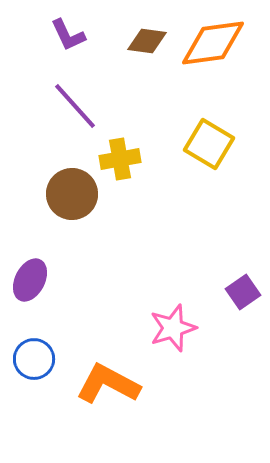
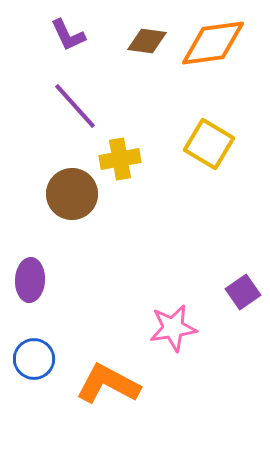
purple ellipse: rotated 24 degrees counterclockwise
pink star: rotated 9 degrees clockwise
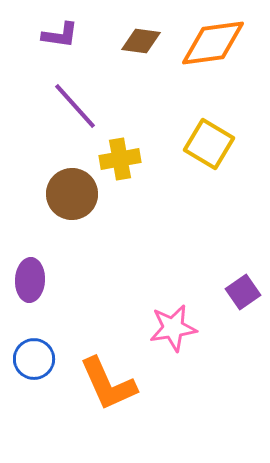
purple L-shape: moved 8 px left; rotated 57 degrees counterclockwise
brown diamond: moved 6 px left
orange L-shape: rotated 142 degrees counterclockwise
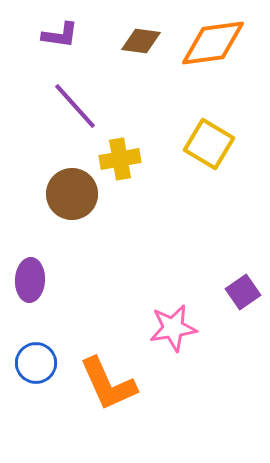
blue circle: moved 2 px right, 4 px down
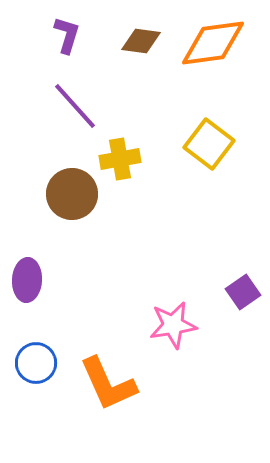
purple L-shape: moved 7 px right; rotated 81 degrees counterclockwise
yellow square: rotated 6 degrees clockwise
purple ellipse: moved 3 px left
pink star: moved 3 px up
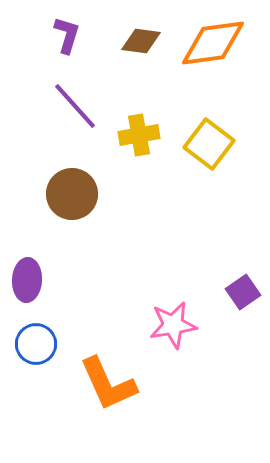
yellow cross: moved 19 px right, 24 px up
blue circle: moved 19 px up
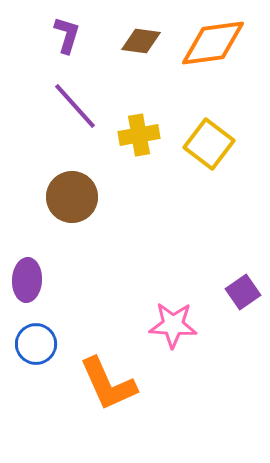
brown circle: moved 3 px down
pink star: rotated 12 degrees clockwise
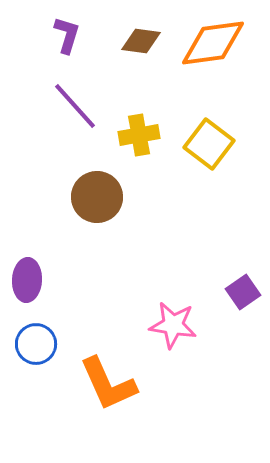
brown circle: moved 25 px right
pink star: rotated 6 degrees clockwise
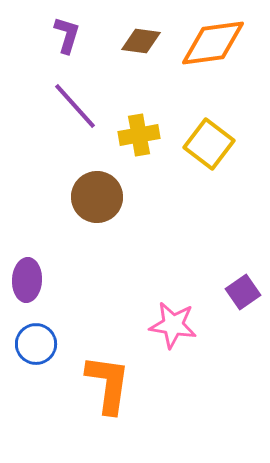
orange L-shape: rotated 148 degrees counterclockwise
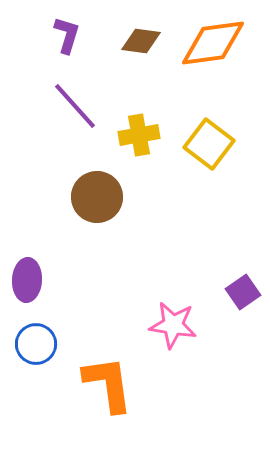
orange L-shape: rotated 16 degrees counterclockwise
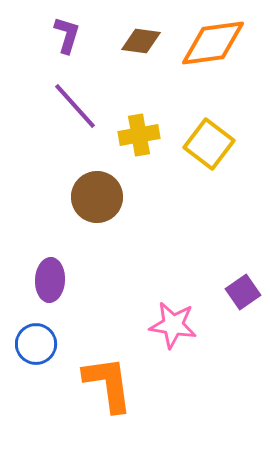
purple ellipse: moved 23 px right
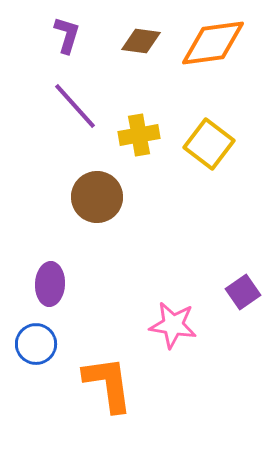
purple ellipse: moved 4 px down
